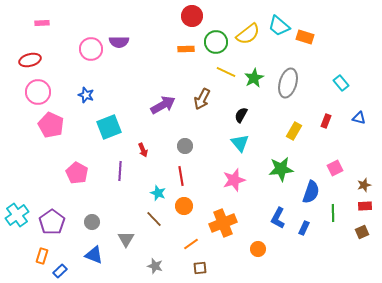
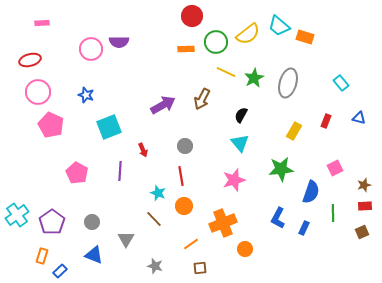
orange circle at (258, 249): moved 13 px left
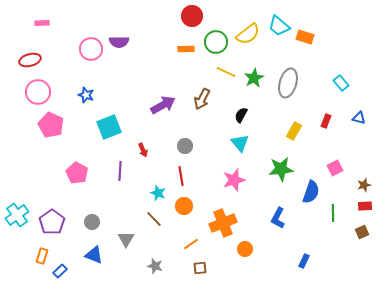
blue rectangle at (304, 228): moved 33 px down
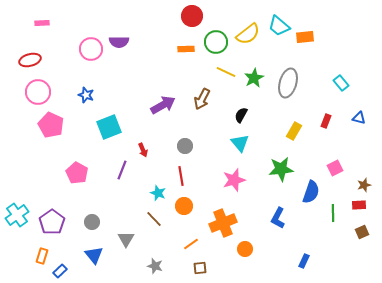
orange rectangle at (305, 37): rotated 24 degrees counterclockwise
purple line at (120, 171): moved 2 px right, 1 px up; rotated 18 degrees clockwise
red rectangle at (365, 206): moved 6 px left, 1 px up
blue triangle at (94, 255): rotated 30 degrees clockwise
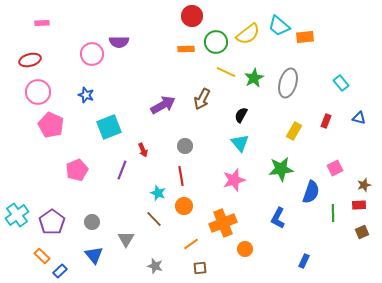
pink circle at (91, 49): moved 1 px right, 5 px down
pink pentagon at (77, 173): moved 3 px up; rotated 20 degrees clockwise
orange rectangle at (42, 256): rotated 63 degrees counterclockwise
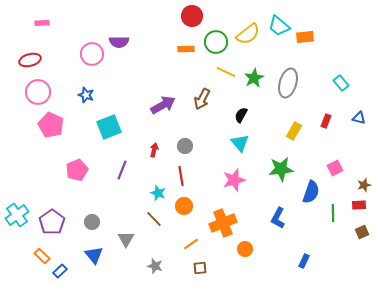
red arrow at (143, 150): moved 11 px right; rotated 144 degrees counterclockwise
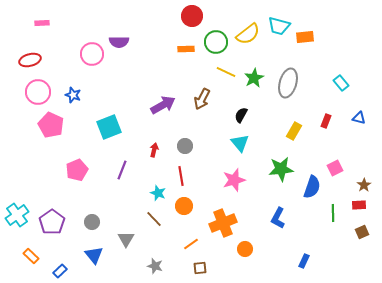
cyan trapezoid at (279, 26): rotated 25 degrees counterclockwise
blue star at (86, 95): moved 13 px left
brown star at (364, 185): rotated 16 degrees counterclockwise
blue semicircle at (311, 192): moved 1 px right, 5 px up
orange rectangle at (42, 256): moved 11 px left
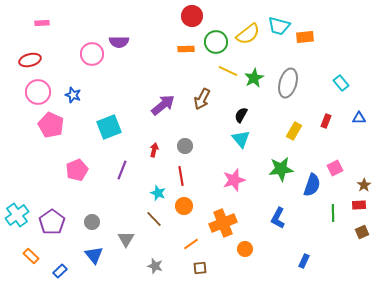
yellow line at (226, 72): moved 2 px right, 1 px up
purple arrow at (163, 105): rotated 10 degrees counterclockwise
blue triangle at (359, 118): rotated 16 degrees counterclockwise
cyan triangle at (240, 143): moved 1 px right, 4 px up
blue semicircle at (312, 187): moved 2 px up
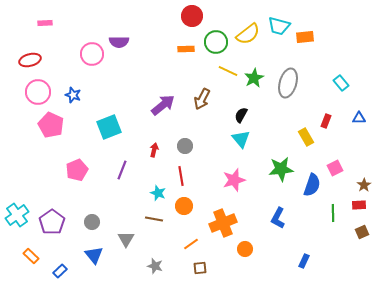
pink rectangle at (42, 23): moved 3 px right
yellow rectangle at (294, 131): moved 12 px right, 6 px down; rotated 60 degrees counterclockwise
brown line at (154, 219): rotated 36 degrees counterclockwise
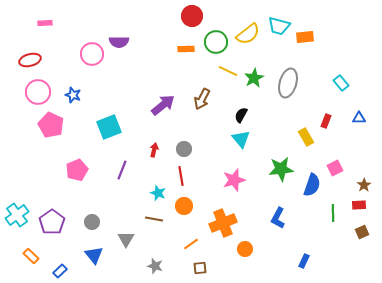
gray circle at (185, 146): moved 1 px left, 3 px down
